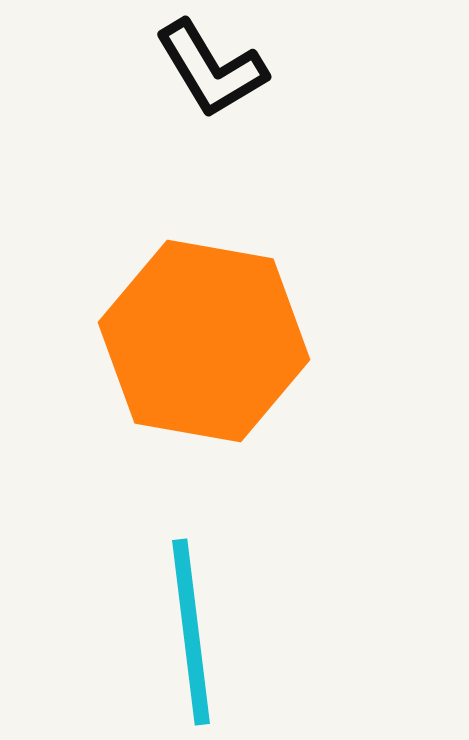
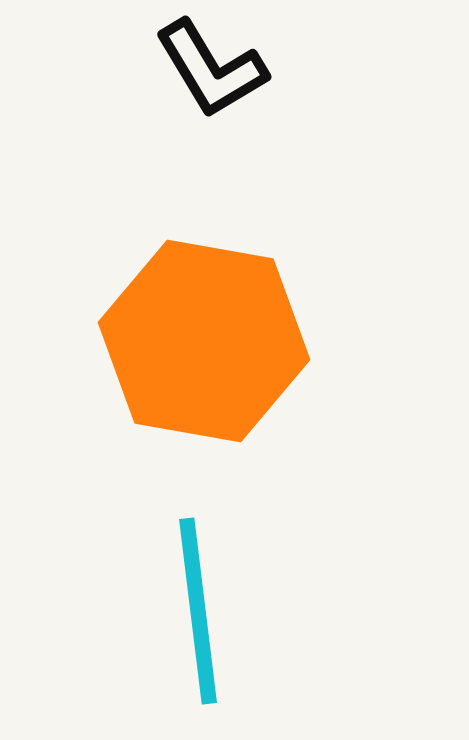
cyan line: moved 7 px right, 21 px up
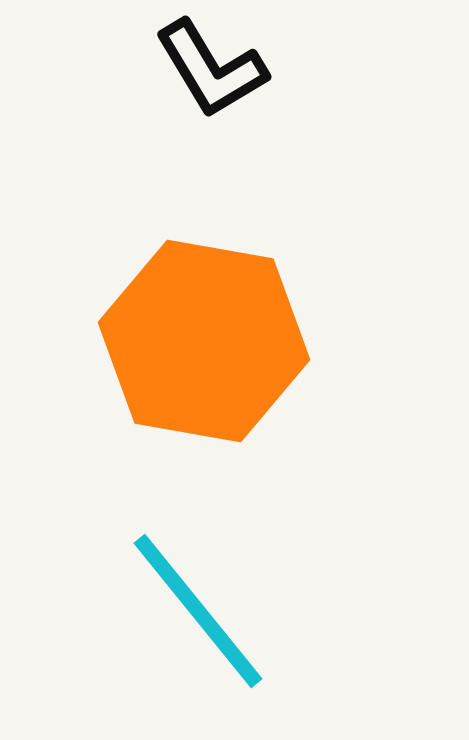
cyan line: rotated 32 degrees counterclockwise
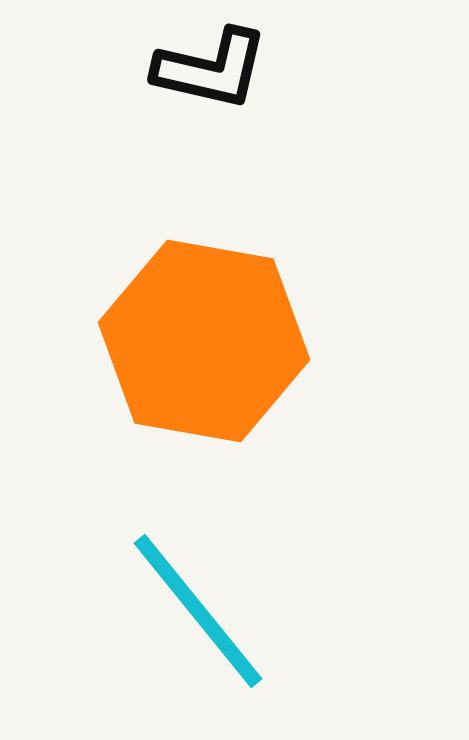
black L-shape: rotated 46 degrees counterclockwise
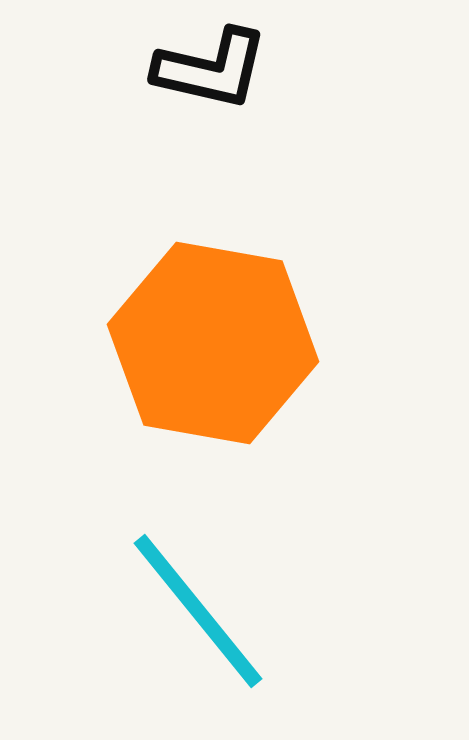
orange hexagon: moved 9 px right, 2 px down
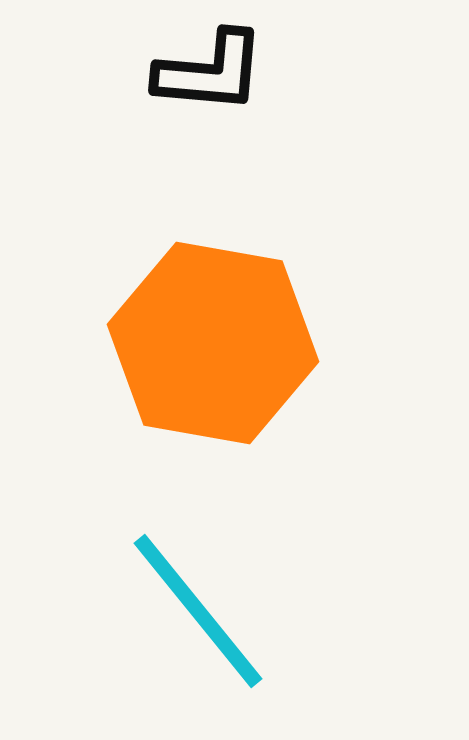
black L-shape: moved 1 px left, 3 px down; rotated 8 degrees counterclockwise
